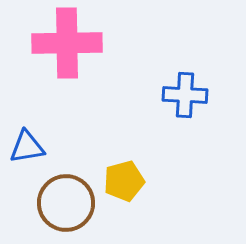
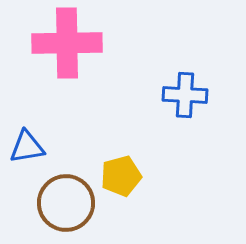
yellow pentagon: moved 3 px left, 5 px up
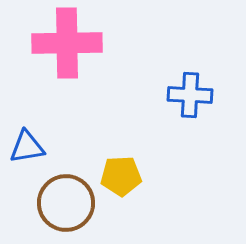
blue cross: moved 5 px right
yellow pentagon: rotated 12 degrees clockwise
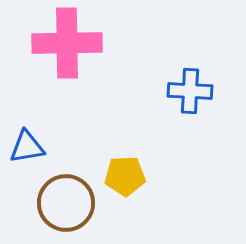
blue cross: moved 4 px up
yellow pentagon: moved 4 px right
